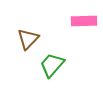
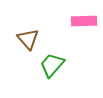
brown triangle: rotated 25 degrees counterclockwise
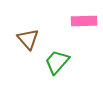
green trapezoid: moved 5 px right, 3 px up
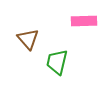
green trapezoid: rotated 28 degrees counterclockwise
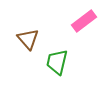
pink rectangle: rotated 35 degrees counterclockwise
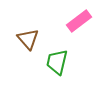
pink rectangle: moved 5 px left
